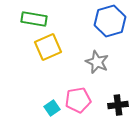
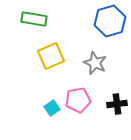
yellow square: moved 3 px right, 9 px down
gray star: moved 2 px left, 1 px down
black cross: moved 1 px left, 1 px up
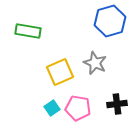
green rectangle: moved 6 px left, 12 px down
yellow square: moved 9 px right, 16 px down
pink pentagon: moved 8 px down; rotated 20 degrees clockwise
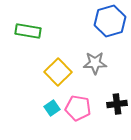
gray star: rotated 25 degrees counterclockwise
yellow square: moved 2 px left; rotated 20 degrees counterclockwise
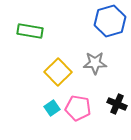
green rectangle: moved 2 px right
black cross: rotated 30 degrees clockwise
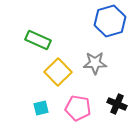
green rectangle: moved 8 px right, 9 px down; rotated 15 degrees clockwise
cyan square: moved 11 px left; rotated 21 degrees clockwise
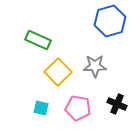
gray star: moved 3 px down
cyan square: rotated 28 degrees clockwise
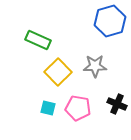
cyan square: moved 7 px right
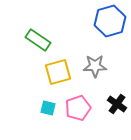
green rectangle: rotated 10 degrees clockwise
yellow square: rotated 28 degrees clockwise
black cross: rotated 12 degrees clockwise
pink pentagon: rotated 30 degrees counterclockwise
